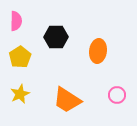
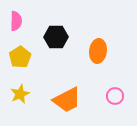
pink circle: moved 2 px left, 1 px down
orange trapezoid: rotated 60 degrees counterclockwise
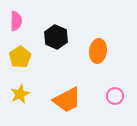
black hexagon: rotated 25 degrees clockwise
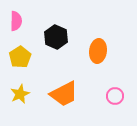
orange trapezoid: moved 3 px left, 6 px up
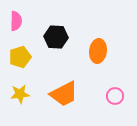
black hexagon: rotated 20 degrees counterclockwise
yellow pentagon: rotated 15 degrees clockwise
yellow star: rotated 18 degrees clockwise
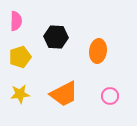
pink circle: moved 5 px left
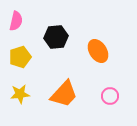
pink semicircle: rotated 12 degrees clockwise
black hexagon: rotated 10 degrees counterclockwise
orange ellipse: rotated 40 degrees counterclockwise
orange trapezoid: rotated 20 degrees counterclockwise
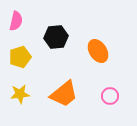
orange trapezoid: rotated 8 degrees clockwise
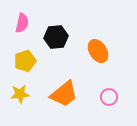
pink semicircle: moved 6 px right, 2 px down
yellow pentagon: moved 5 px right, 4 px down
pink circle: moved 1 px left, 1 px down
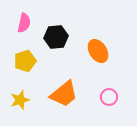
pink semicircle: moved 2 px right
yellow star: moved 6 px down; rotated 12 degrees counterclockwise
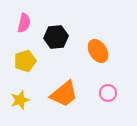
pink circle: moved 1 px left, 4 px up
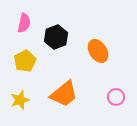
black hexagon: rotated 15 degrees counterclockwise
yellow pentagon: rotated 10 degrees counterclockwise
pink circle: moved 8 px right, 4 px down
